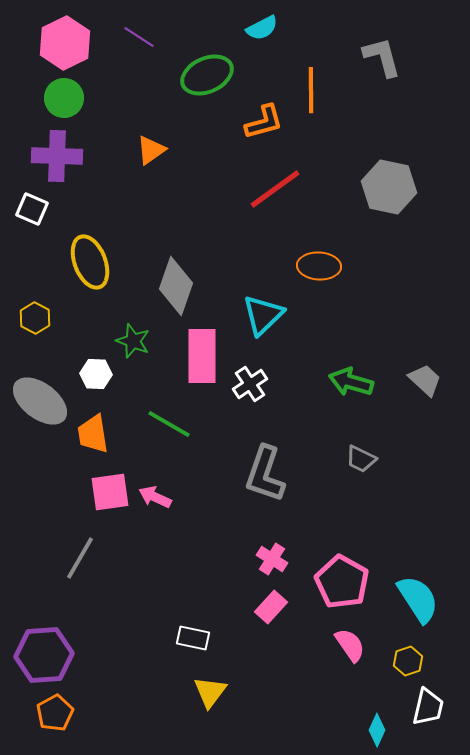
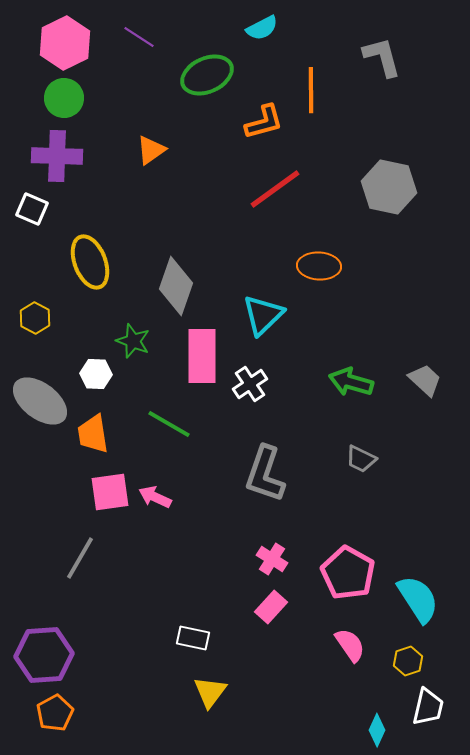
pink pentagon at (342, 582): moved 6 px right, 9 px up
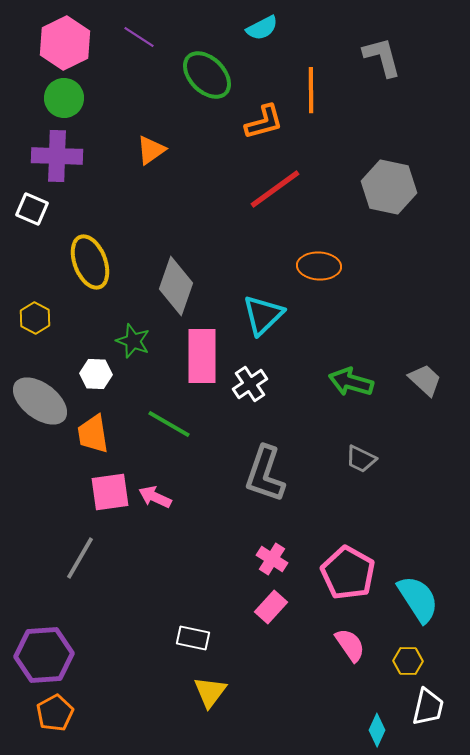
green ellipse at (207, 75): rotated 69 degrees clockwise
yellow hexagon at (408, 661): rotated 20 degrees clockwise
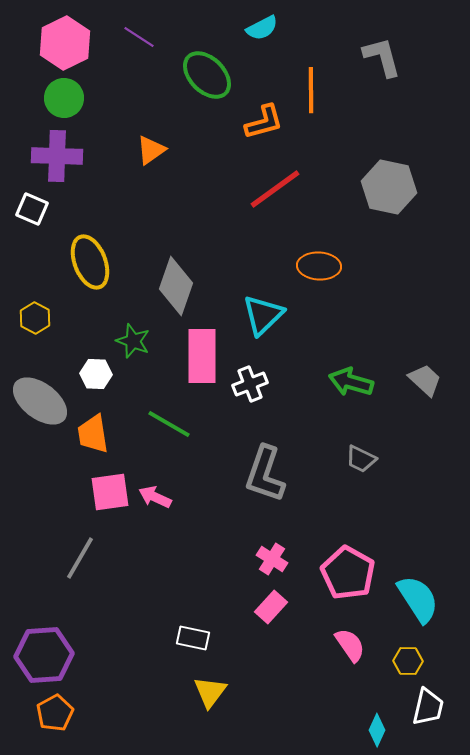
white cross at (250, 384): rotated 12 degrees clockwise
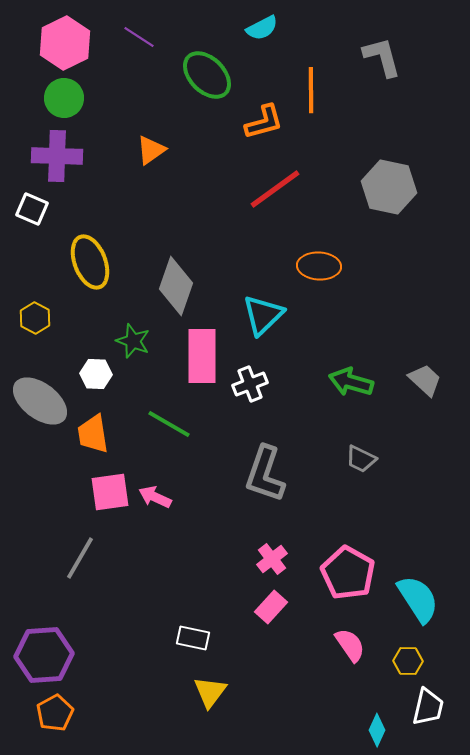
pink cross at (272, 559): rotated 20 degrees clockwise
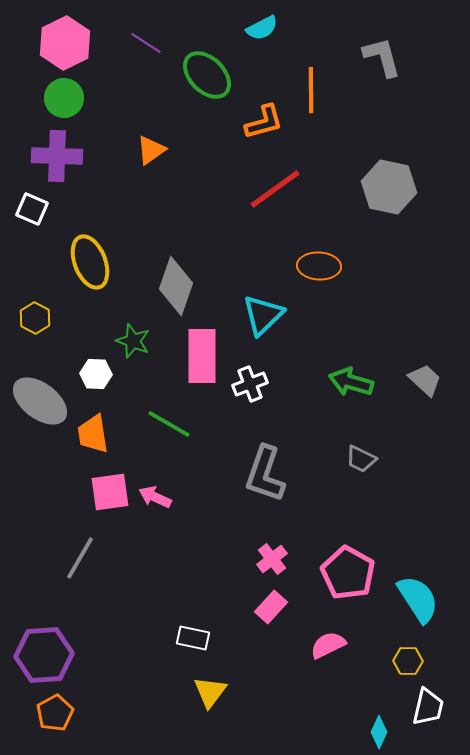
purple line at (139, 37): moved 7 px right, 6 px down
pink semicircle at (350, 645): moved 22 px left; rotated 81 degrees counterclockwise
cyan diamond at (377, 730): moved 2 px right, 2 px down
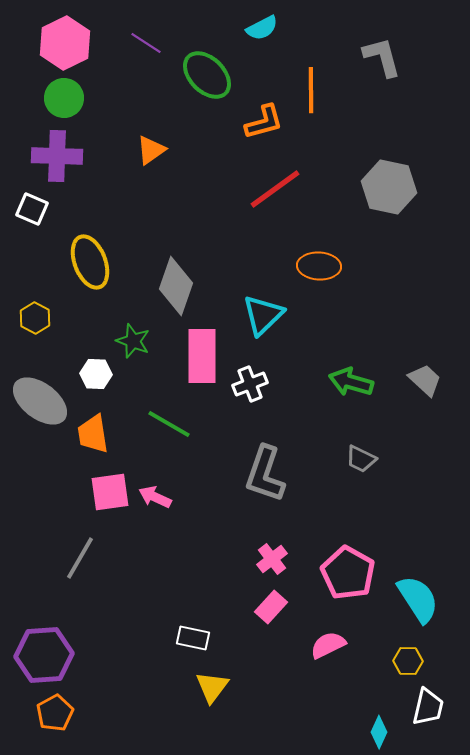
yellow triangle at (210, 692): moved 2 px right, 5 px up
